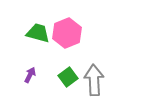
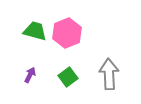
green trapezoid: moved 3 px left, 2 px up
gray arrow: moved 15 px right, 6 px up
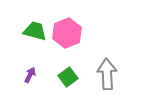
gray arrow: moved 2 px left
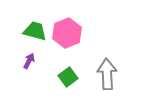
purple arrow: moved 1 px left, 14 px up
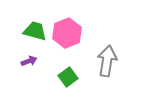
purple arrow: rotated 42 degrees clockwise
gray arrow: moved 13 px up; rotated 12 degrees clockwise
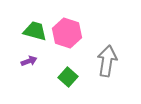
pink hexagon: rotated 20 degrees counterclockwise
green square: rotated 12 degrees counterclockwise
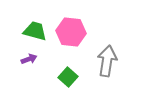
pink hexagon: moved 4 px right, 1 px up; rotated 12 degrees counterclockwise
purple arrow: moved 2 px up
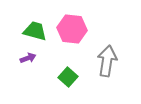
pink hexagon: moved 1 px right, 3 px up
purple arrow: moved 1 px left, 1 px up
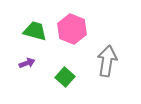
pink hexagon: rotated 16 degrees clockwise
purple arrow: moved 1 px left, 5 px down
green square: moved 3 px left
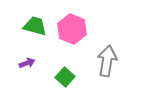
green trapezoid: moved 5 px up
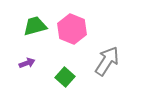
green trapezoid: rotated 30 degrees counterclockwise
gray arrow: rotated 24 degrees clockwise
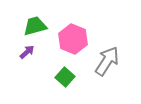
pink hexagon: moved 1 px right, 10 px down
purple arrow: moved 11 px up; rotated 21 degrees counterclockwise
